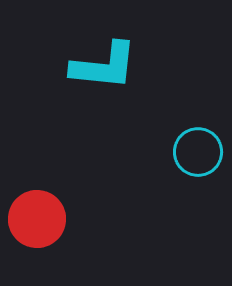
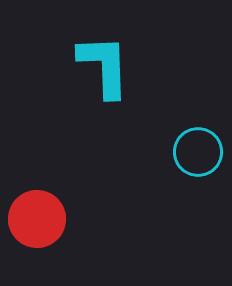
cyan L-shape: rotated 98 degrees counterclockwise
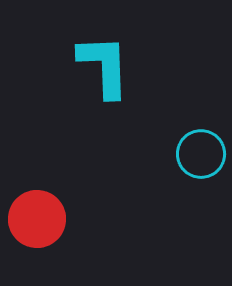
cyan circle: moved 3 px right, 2 px down
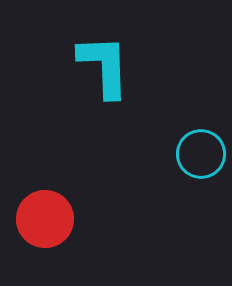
red circle: moved 8 px right
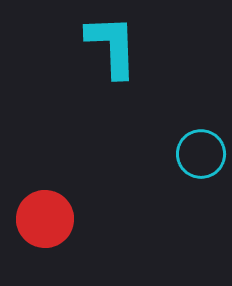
cyan L-shape: moved 8 px right, 20 px up
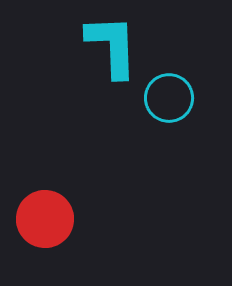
cyan circle: moved 32 px left, 56 px up
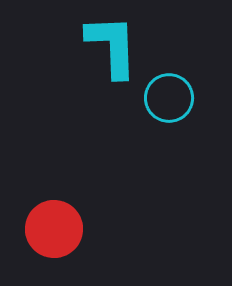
red circle: moved 9 px right, 10 px down
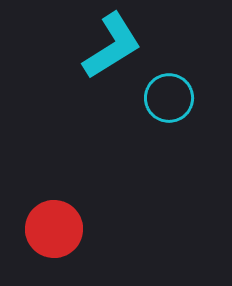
cyan L-shape: rotated 60 degrees clockwise
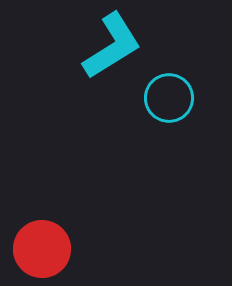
red circle: moved 12 px left, 20 px down
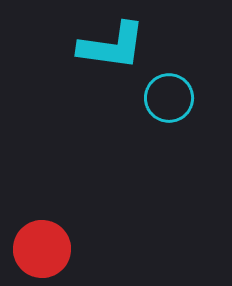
cyan L-shape: rotated 40 degrees clockwise
